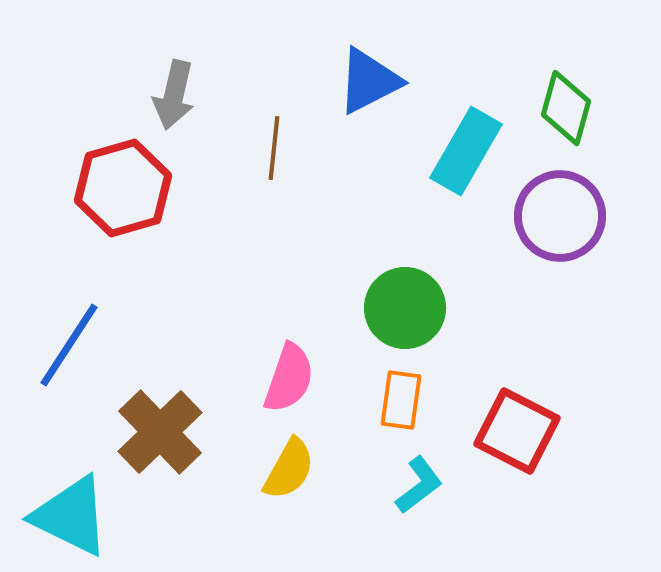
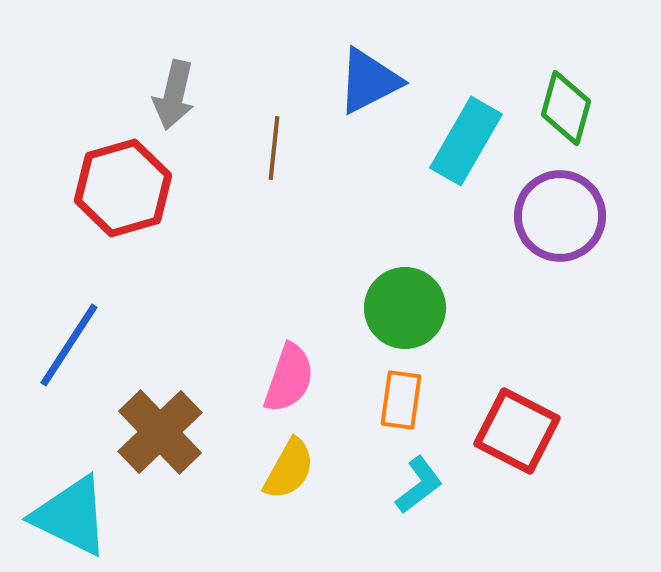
cyan rectangle: moved 10 px up
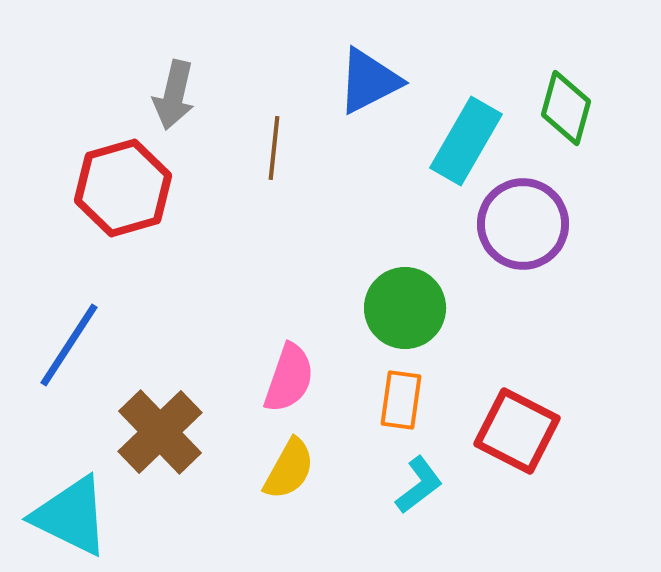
purple circle: moved 37 px left, 8 px down
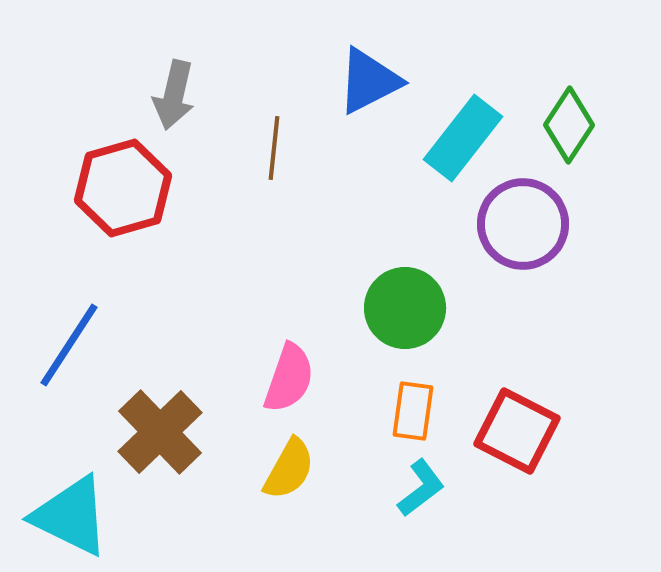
green diamond: moved 3 px right, 17 px down; rotated 18 degrees clockwise
cyan rectangle: moved 3 px left, 3 px up; rotated 8 degrees clockwise
orange rectangle: moved 12 px right, 11 px down
cyan L-shape: moved 2 px right, 3 px down
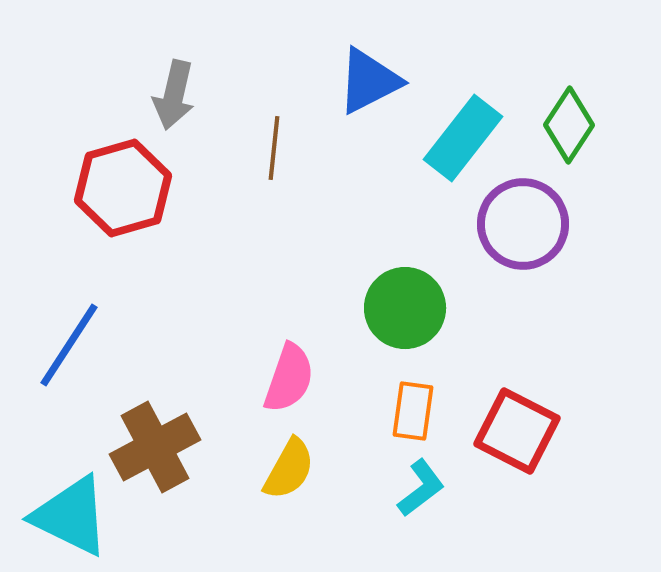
brown cross: moved 5 px left, 15 px down; rotated 16 degrees clockwise
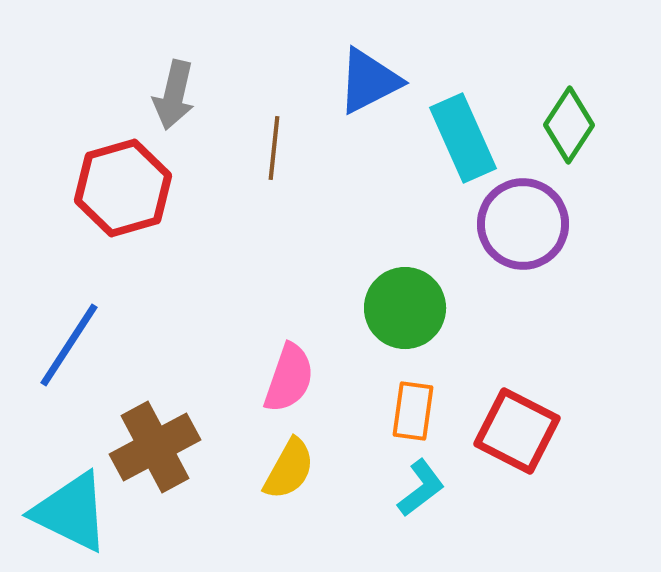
cyan rectangle: rotated 62 degrees counterclockwise
cyan triangle: moved 4 px up
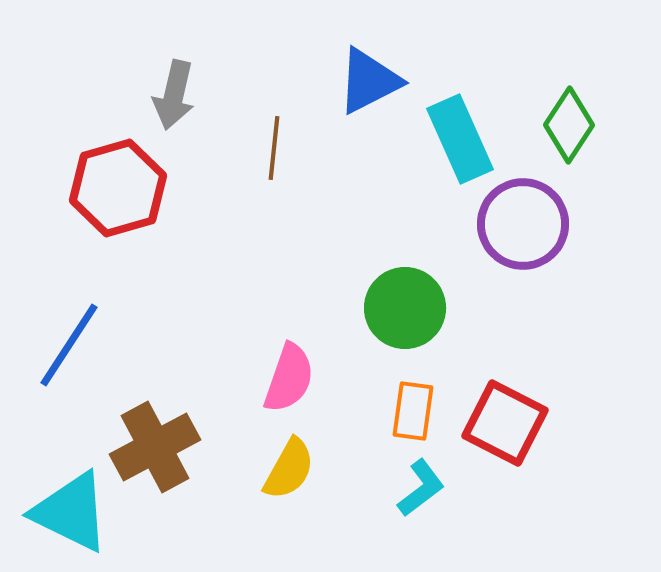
cyan rectangle: moved 3 px left, 1 px down
red hexagon: moved 5 px left
red square: moved 12 px left, 8 px up
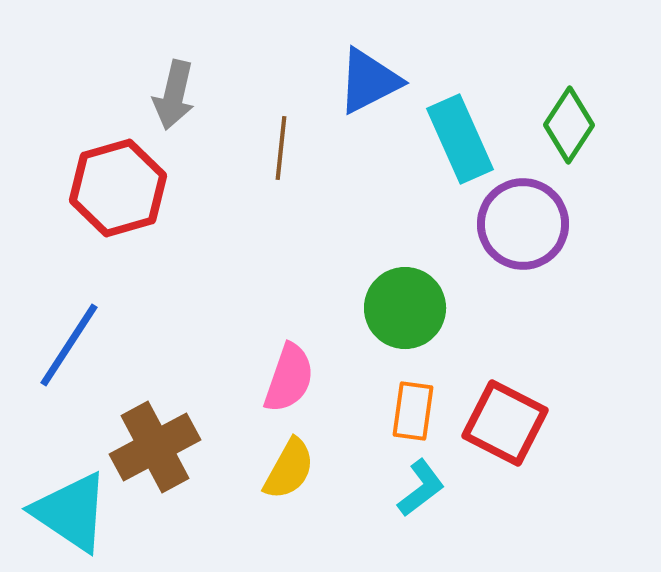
brown line: moved 7 px right
cyan triangle: rotated 8 degrees clockwise
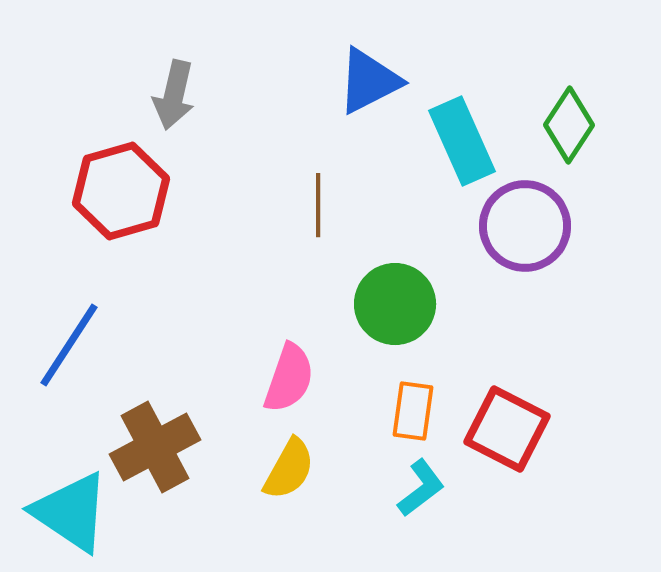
cyan rectangle: moved 2 px right, 2 px down
brown line: moved 37 px right, 57 px down; rotated 6 degrees counterclockwise
red hexagon: moved 3 px right, 3 px down
purple circle: moved 2 px right, 2 px down
green circle: moved 10 px left, 4 px up
red square: moved 2 px right, 6 px down
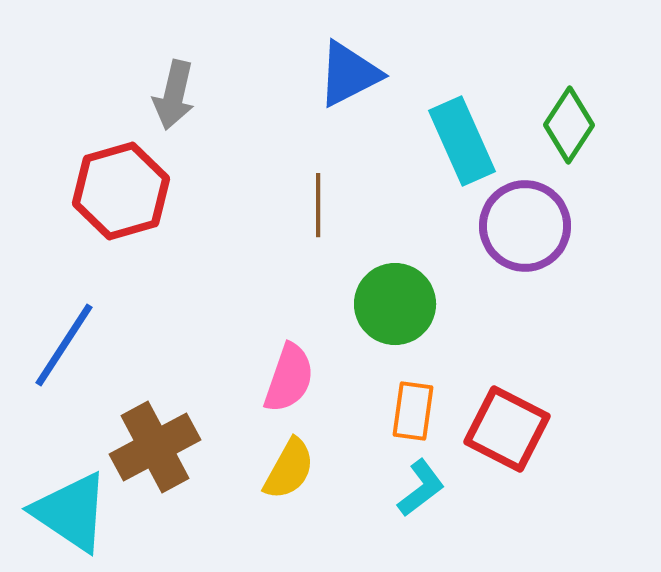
blue triangle: moved 20 px left, 7 px up
blue line: moved 5 px left
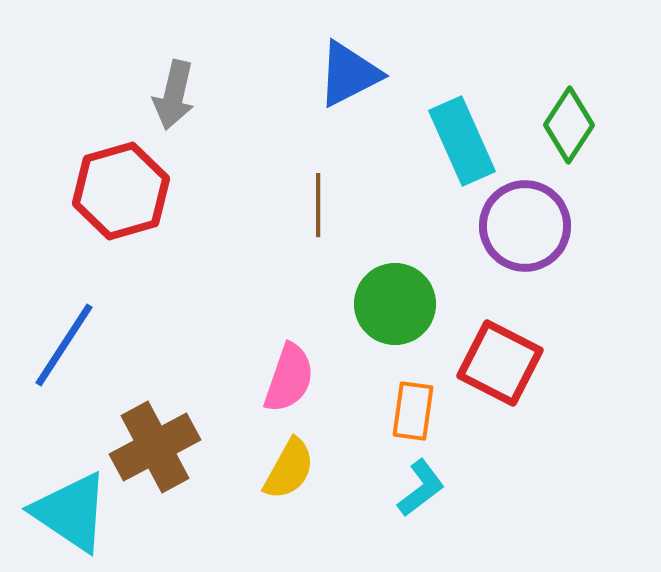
red square: moved 7 px left, 66 px up
